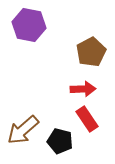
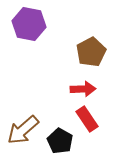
purple hexagon: moved 1 px up
black pentagon: rotated 15 degrees clockwise
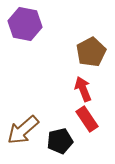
purple hexagon: moved 4 px left
red arrow: rotated 110 degrees counterclockwise
black pentagon: rotated 30 degrees clockwise
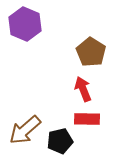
purple hexagon: rotated 12 degrees clockwise
brown pentagon: rotated 12 degrees counterclockwise
red rectangle: rotated 55 degrees counterclockwise
brown arrow: moved 2 px right
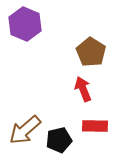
red rectangle: moved 8 px right, 7 px down
black pentagon: moved 1 px left, 1 px up
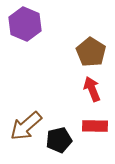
red arrow: moved 9 px right
brown arrow: moved 1 px right, 4 px up
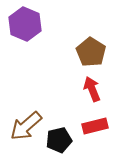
red rectangle: rotated 15 degrees counterclockwise
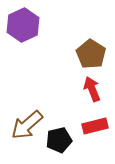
purple hexagon: moved 2 px left, 1 px down; rotated 12 degrees clockwise
brown pentagon: moved 2 px down
brown arrow: moved 1 px right, 1 px up
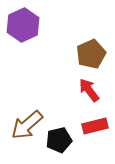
brown pentagon: rotated 16 degrees clockwise
red arrow: moved 3 px left, 1 px down; rotated 15 degrees counterclockwise
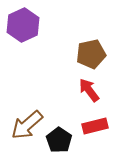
brown pentagon: rotated 12 degrees clockwise
black pentagon: rotated 25 degrees counterclockwise
